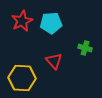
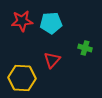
red star: rotated 20 degrees clockwise
red triangle: moved 2 px left, 1 px up; rotated 24 degrees clockwise
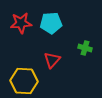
red star: moved 1 px left, 2 px down
yellow hexagon: moved 2 px right, 3 px down
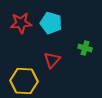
cyan pentagon: rotated 20 degrees clockwise
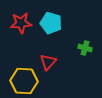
red triangle: moved 4 px left, 2 px down
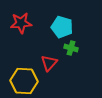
cyan pentagon: moved 11 px right, 4 px down
green cross: moved 14 px left
red triangle: moved 1 px right, 1 px down
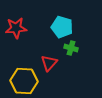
red star: moved 5 px left, 5 px down
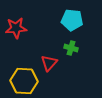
cyan pentagon: moved 10 px right, 7 px up; rotated 10 degrees counterclockwise
